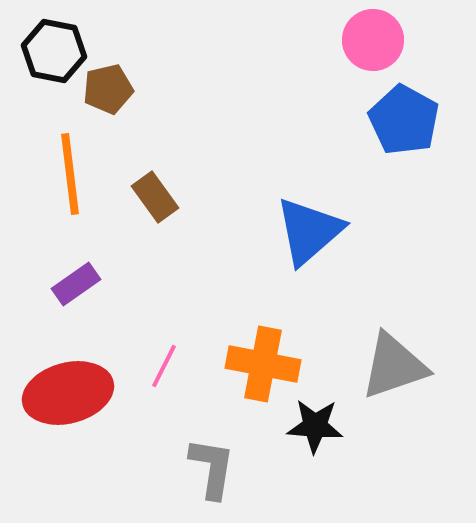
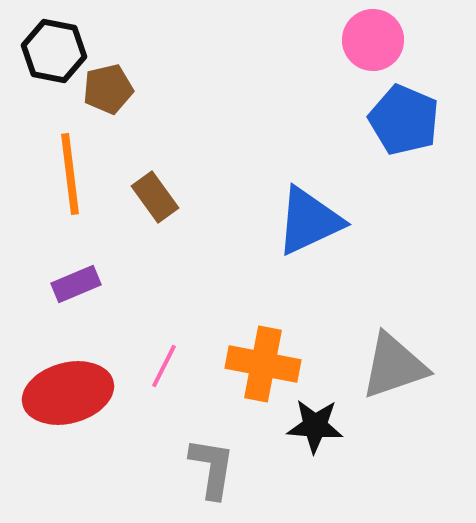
blue pentagon: rotated 6 degrees counterclockwise
blue triangle: moved 10 px up; rotated 16 degrees clockwise
purple rectangle: rotated 12 degrees clockwise
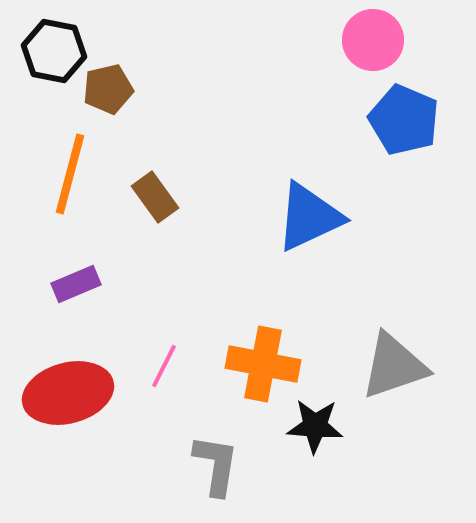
orange line: rotated 22 degrees clockwise
blue triangle: moved 4 px up
gray L-shape: moved 4 px right, 3 px up
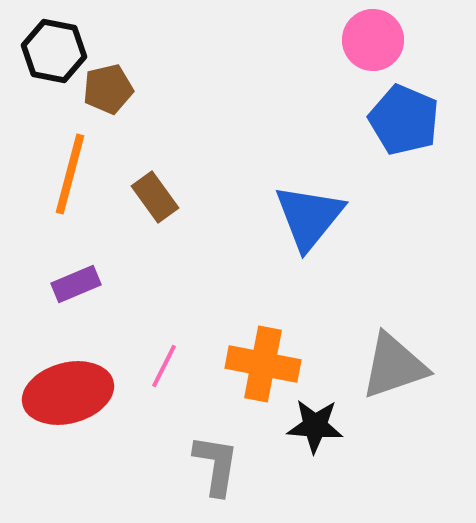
blue triangle: rotated 26 degrees counterclockwise
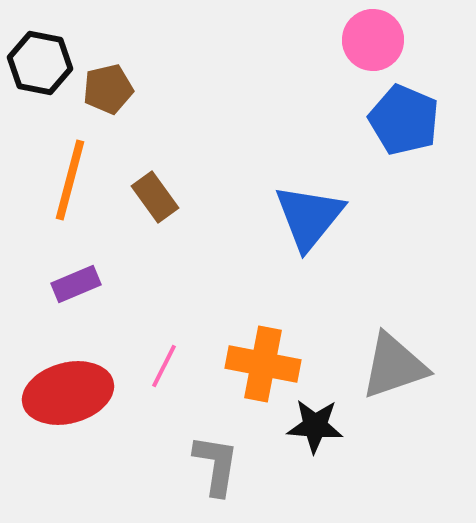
black hexagon: moved 14 px left, 12 px down
orange line: moved 6 px down
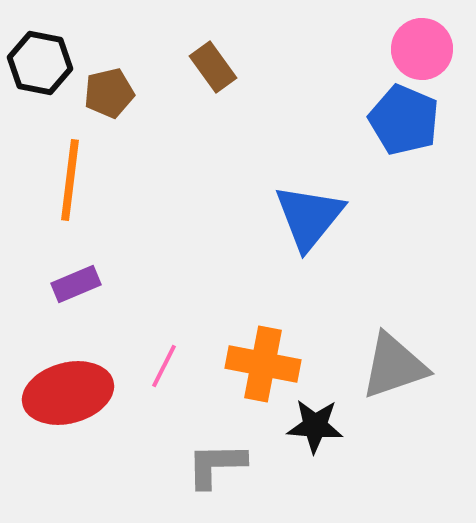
pink circle: moved 49 px right, 9 px down
brown pentagon: moved 1 px right, 4 px down
orange line: rotated 8 degrees counterclockwise
brown rectangle: moved 58 px right, 130 px up
gray L-shape: rotated 100 degrees counterclockwise
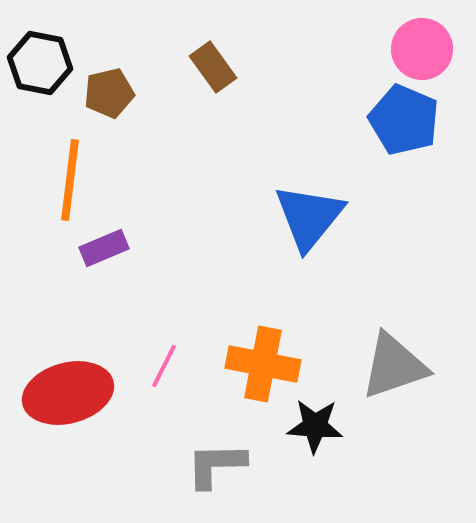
purple rectangle: moved 28 px right, 36 px up
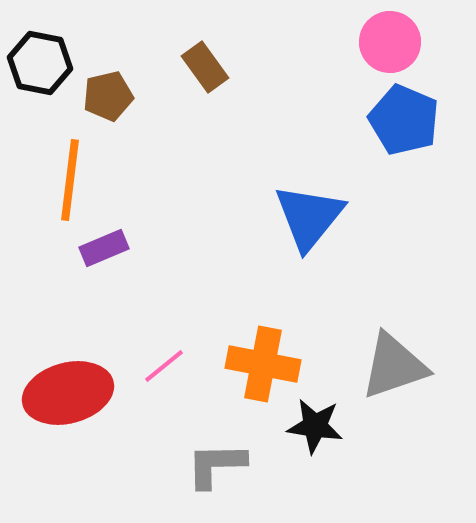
pink circle: moved 32 px left, 7 px up
brown rectangle: moved 8 px left
brown pentagon: moved 1 px left, 3 px down
pink line: rotated 24 degrees clockwise
black star: rotated 4 degrees clockwise
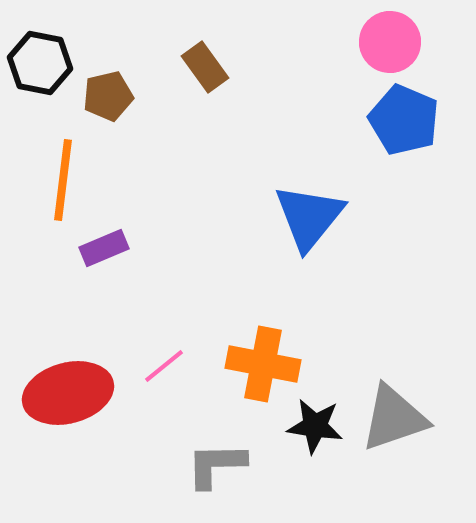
orange line: moved 7 px left
gray triangle: moved 52 px down
